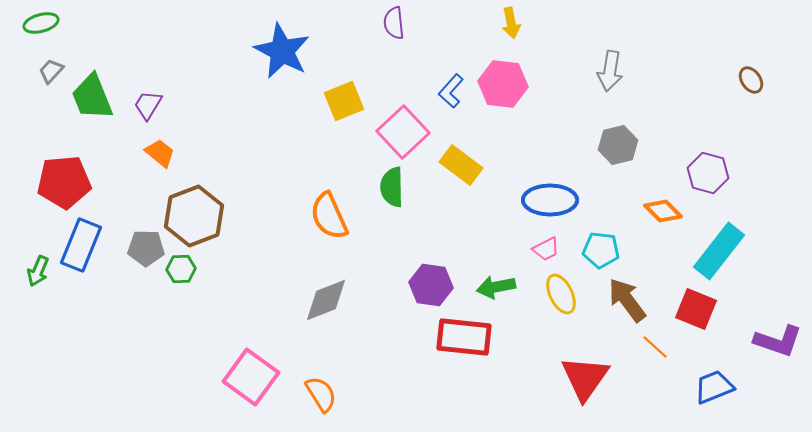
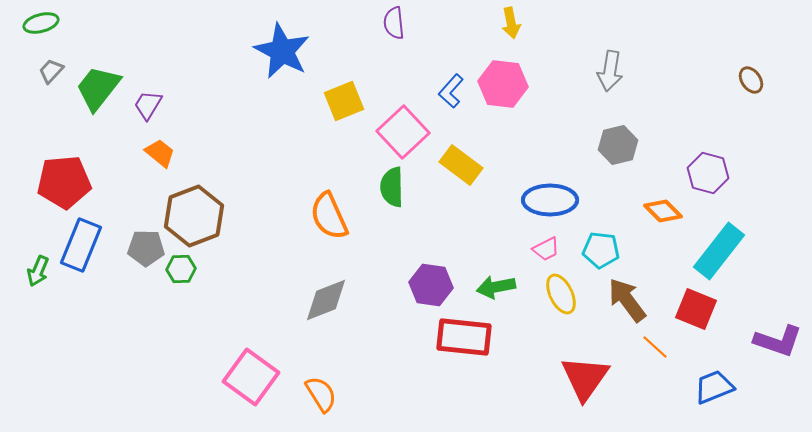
green trapezoid at (92, 97): moved 6 px right, 9 px up; rotated 60 degrees clockwise
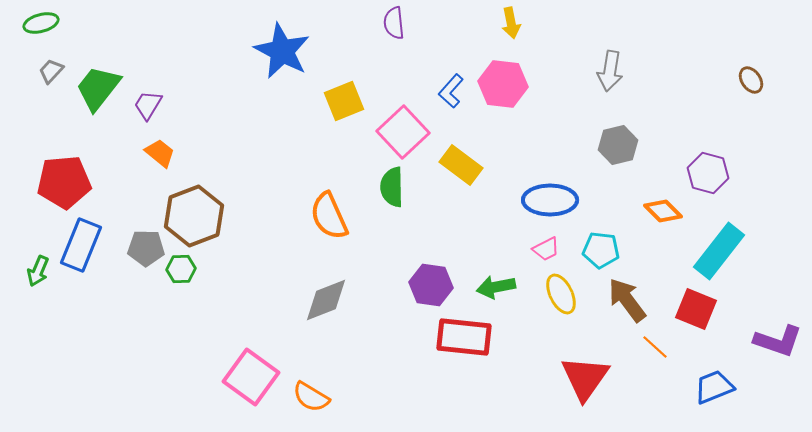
orange semicircle at (321, 394): moved 10 px left, 3 px down; rotated 153 degrees clockwise
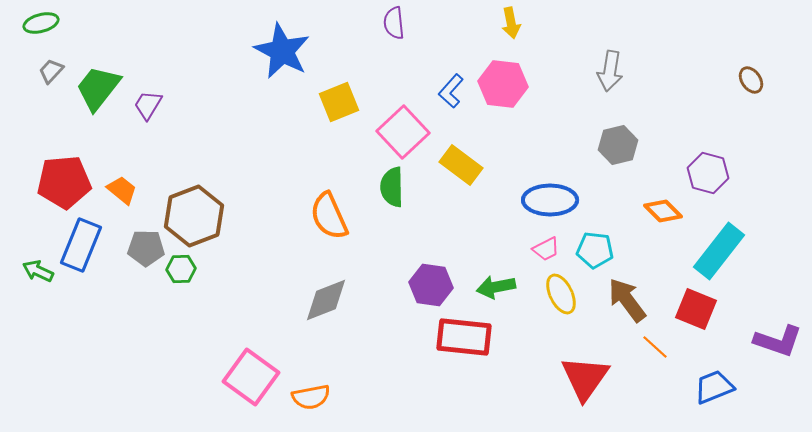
yellow square at (344, 101): moved 5 px left, 1 px down
orange trapezoid at (160, 153): moved 38 px left, 37 px down
cyan pentagon at (601, 250): moved 6 px left
green arrow at (38, 271): rotated 92 degrees clockwise
orange semicircle at (311, 397): rotated 42 degrees counterclockwise
